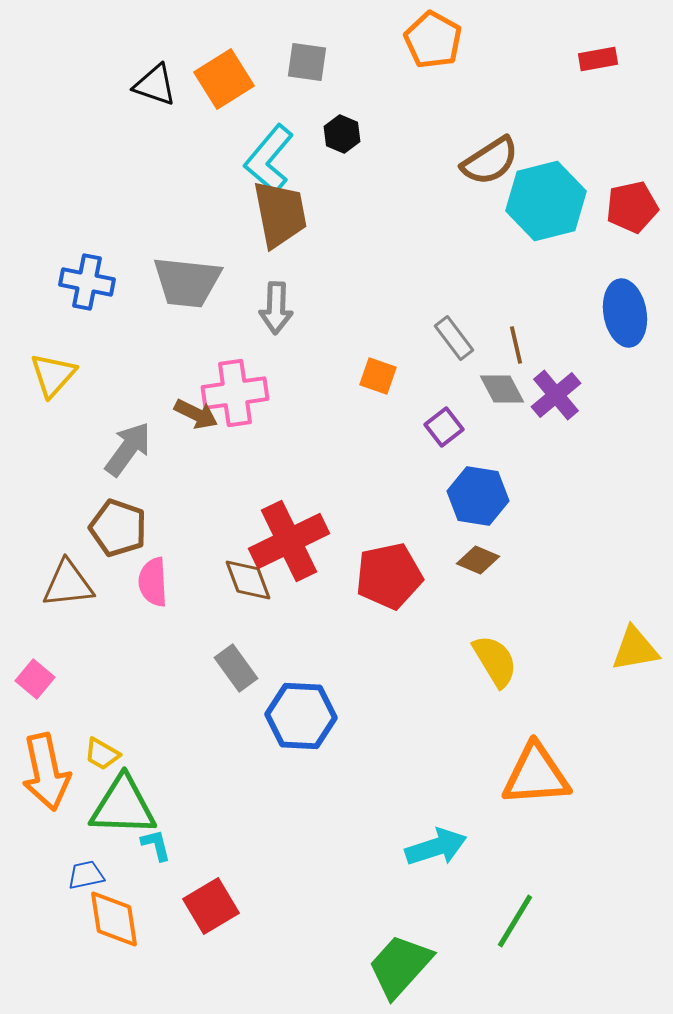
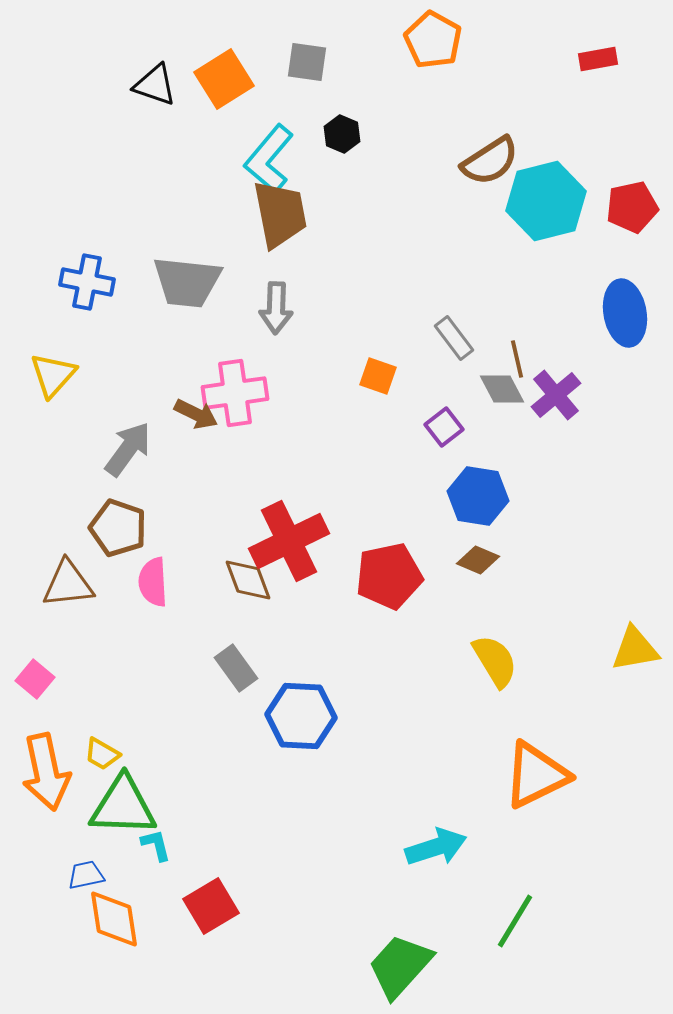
brown line at (516, 345): moved 1 px right, 14 px down
orange triangle at (536, 775): rotated 22 degrees counterclockwise
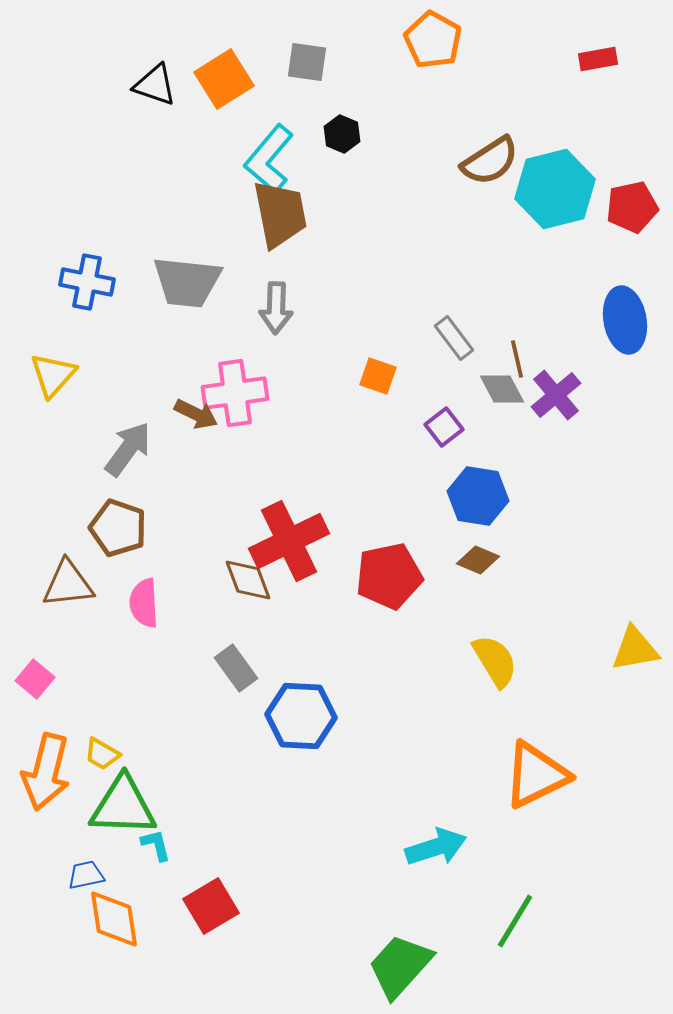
cyan hexagon at (546, 201): moved 9 px right, 12 px up
blue ellipse at (625, 313): moved 7 px down
pink semicircle at (153, 582): moved 9 px left, 21 px down
orange arrow at (46, 772): rotated 26 degrees clockwise
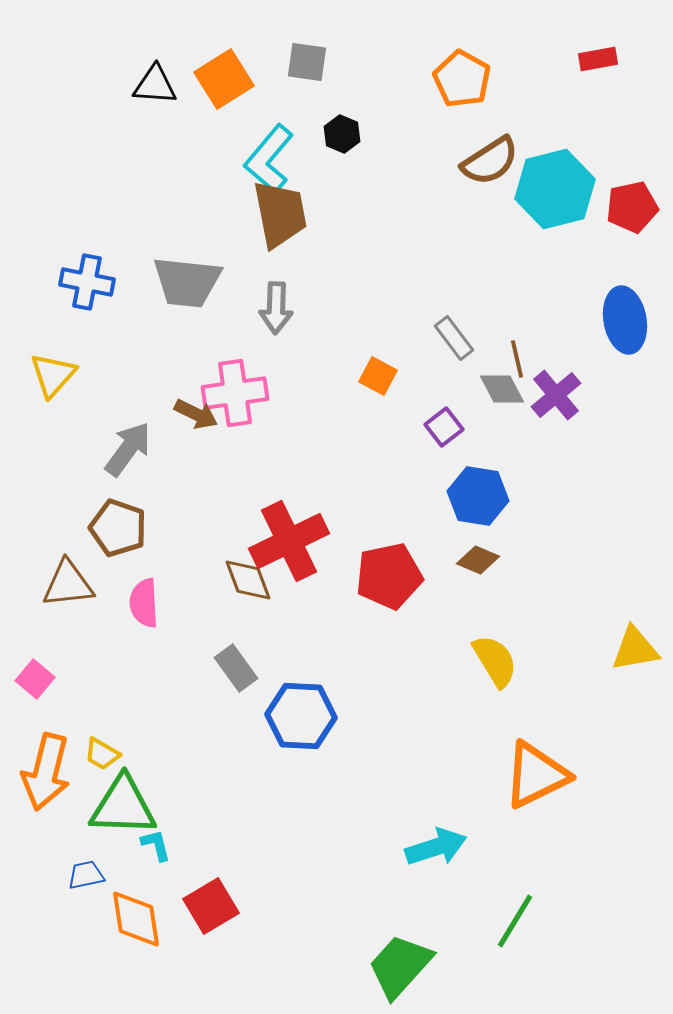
orange pentagon at (433, 40): moved 29 px right, 39 px down
black triangle at (155, 85): rotated 15 degrees counterclockwise
orange square at (378, 376): rotated 9 degrees clockwise
orange diamond at (114, 919): moved 22 px right
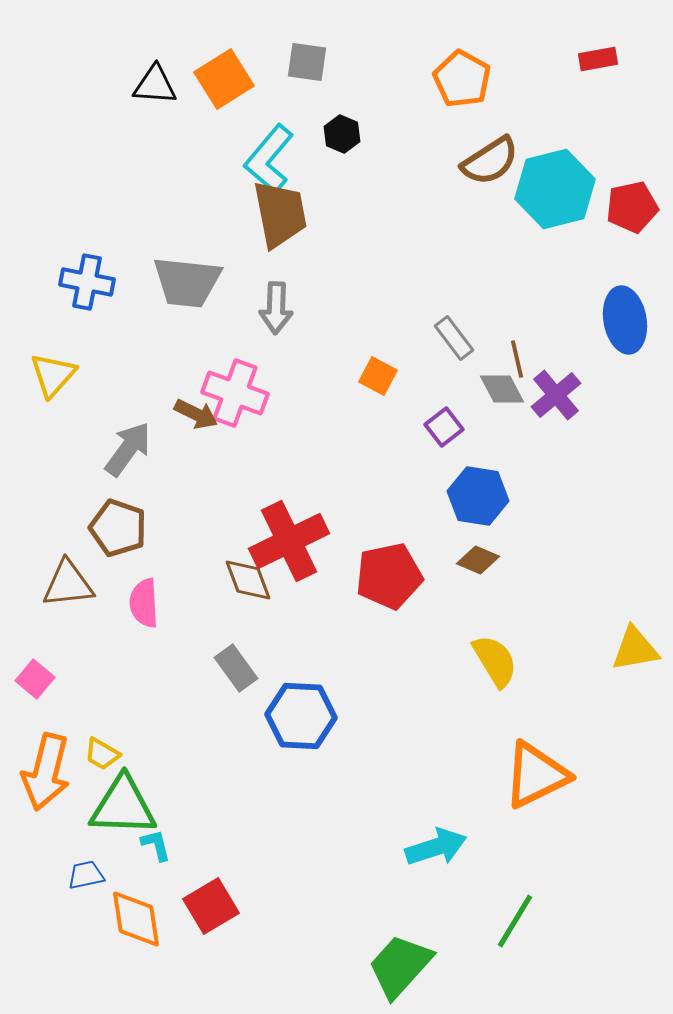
pink cross at (235, 393): rotated 28 degrees clockwise
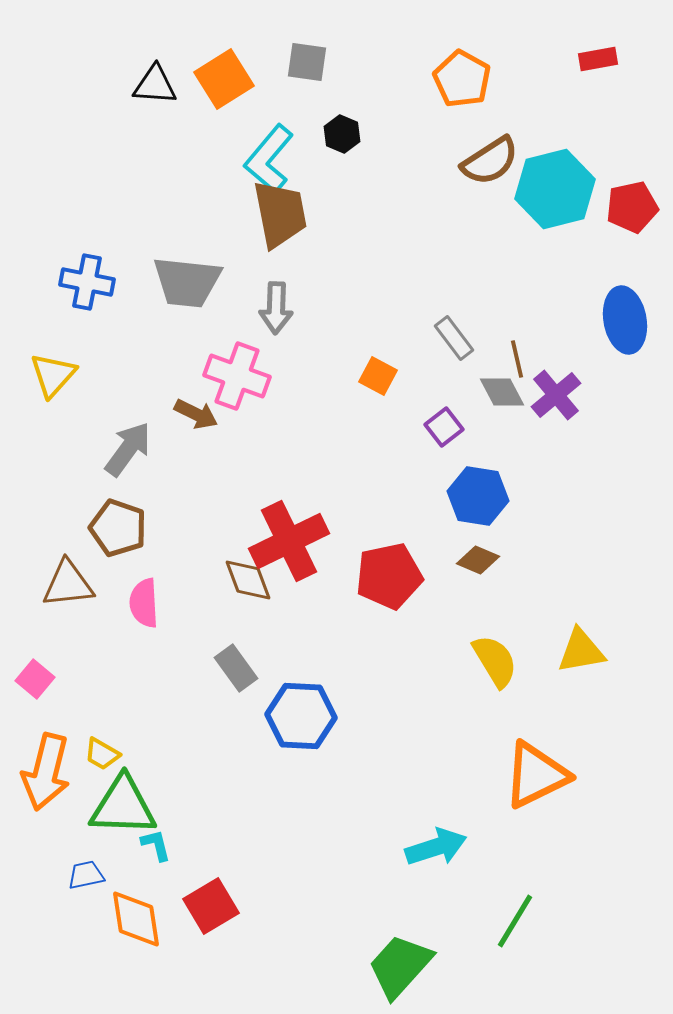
gray diamond at (502, 389): moved 3 px down
pink cross at (235, 393): moved 2 px right, 17 px up
yellow triangle at (635, 649): moved 54 px left, 2 px down
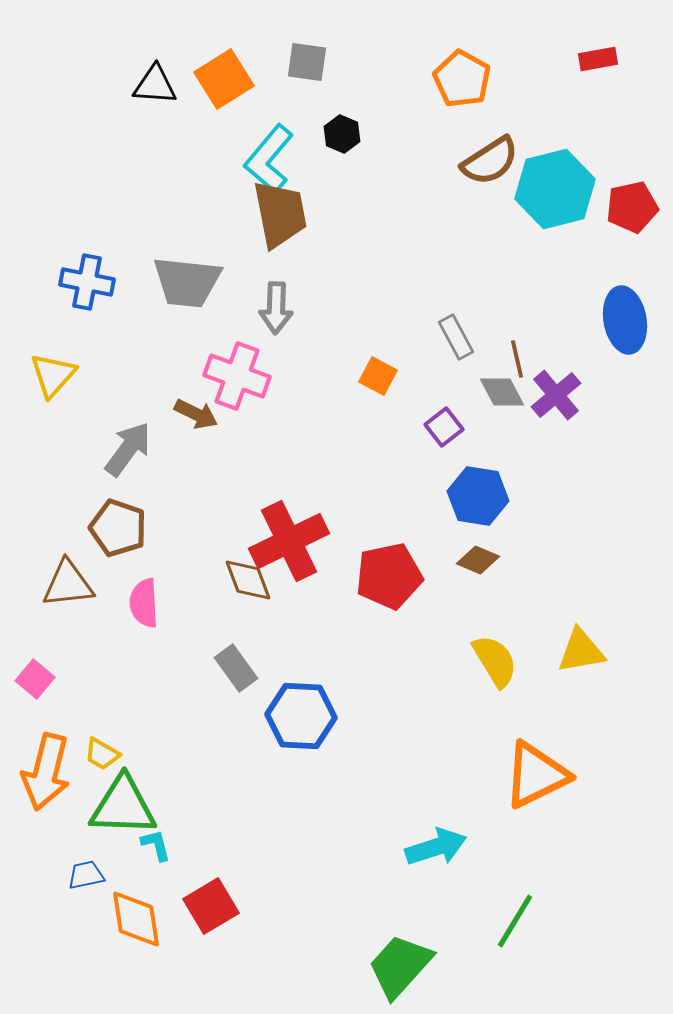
gray rectangle at (454, 338): moved 2 px right, 1 px up; rotated 9 degrees clockwise
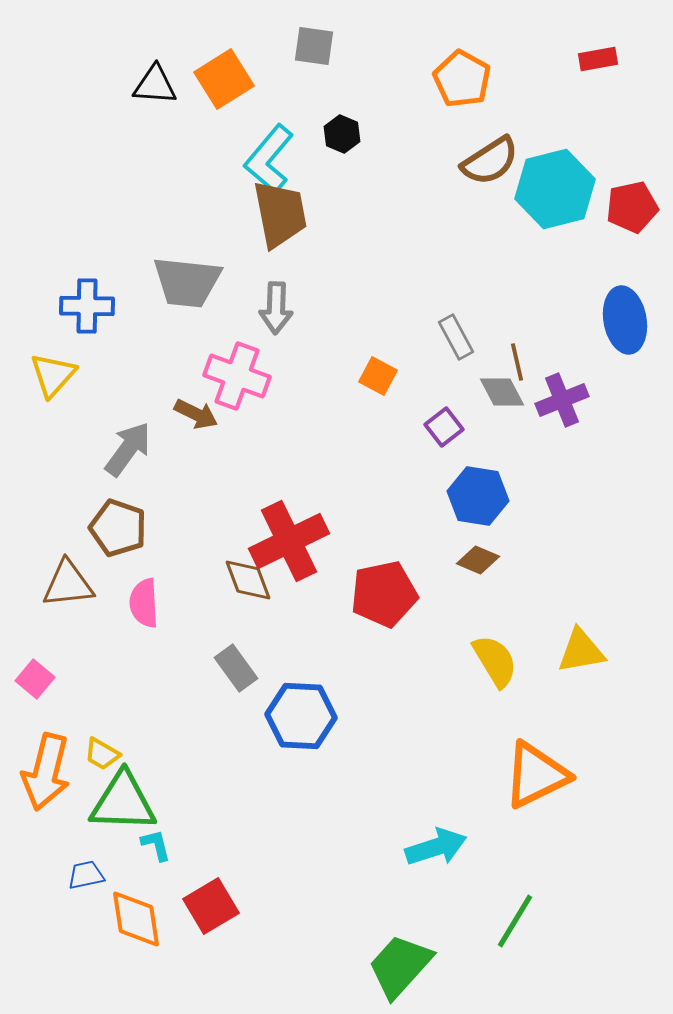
gray square at (307, 62): moved 7 px right, 16 px up
blue cross at (87, 282): moved 24 px down; rotated 10 degrees counterclockwise
brown line at (517, 359): moved 3 px down
purple cross at (556, 395): moved 6 px right, 5 px down; rotated 18 degrees clockwise
red pentagon at (389, 576): moved 5 px left, 18 px down
green triangle at (123, 806): moved 4 px up
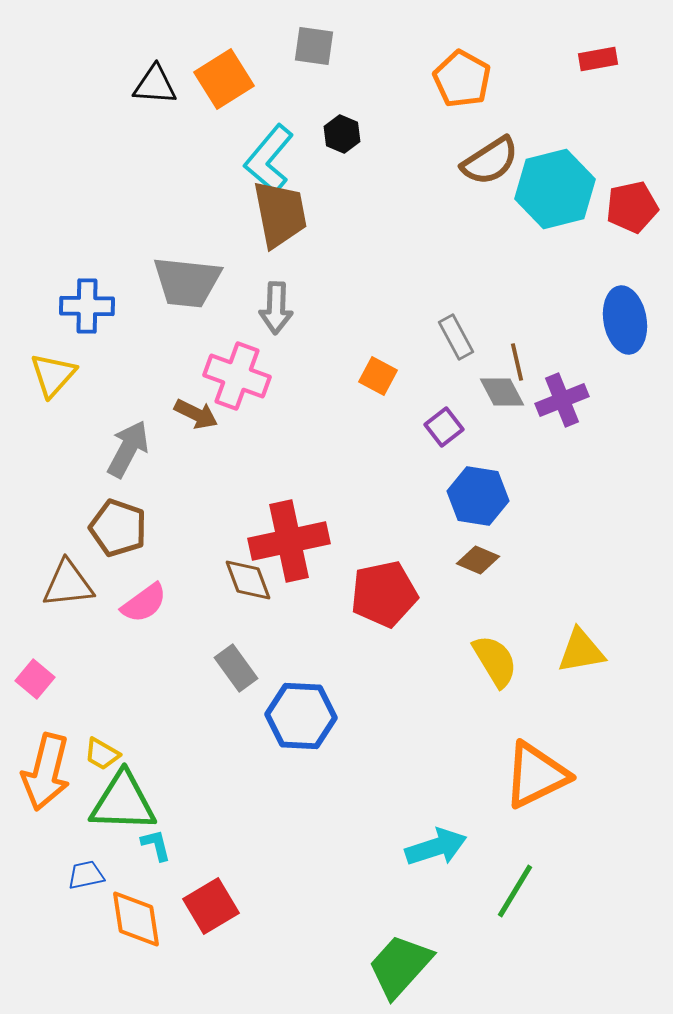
gray arrow at (128, 449): rotated 8 degrees counterclockwise
red cross at (289, 541): rotated 14 degrees clockwise
pink semicircle at (144, 603): rotated 123 degrees counterclockwise
green line at (515, 921): moved 30 px up
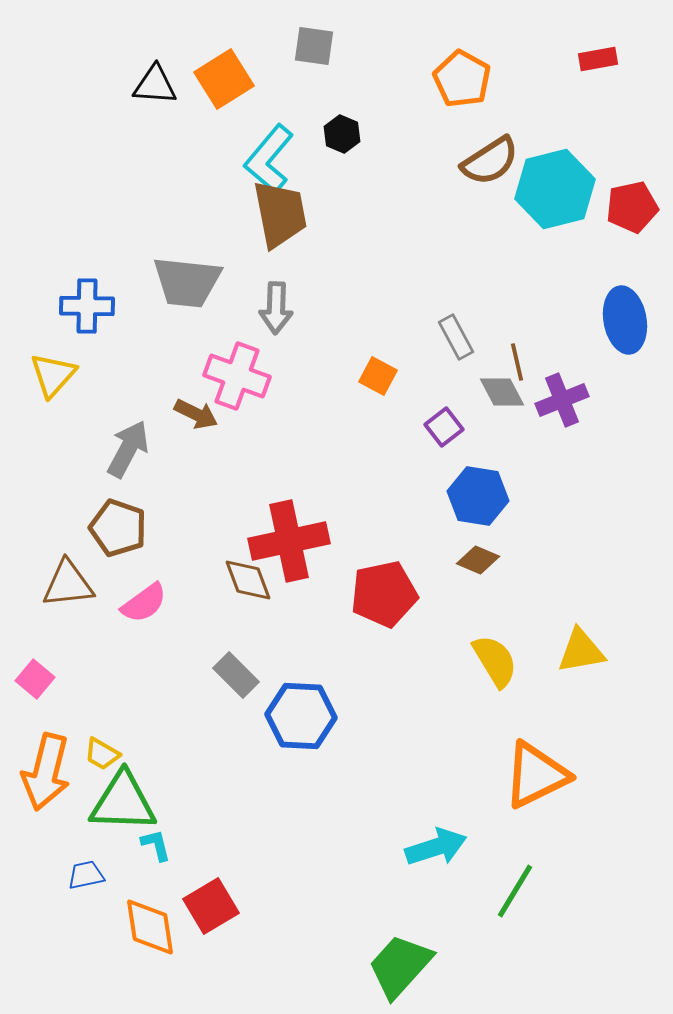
gray rectangle at (236, 668): moved 7 px down; rotated 9 degrees counterclockwise
orange diamond at (136, 919): moved 14 px right, 8 px down
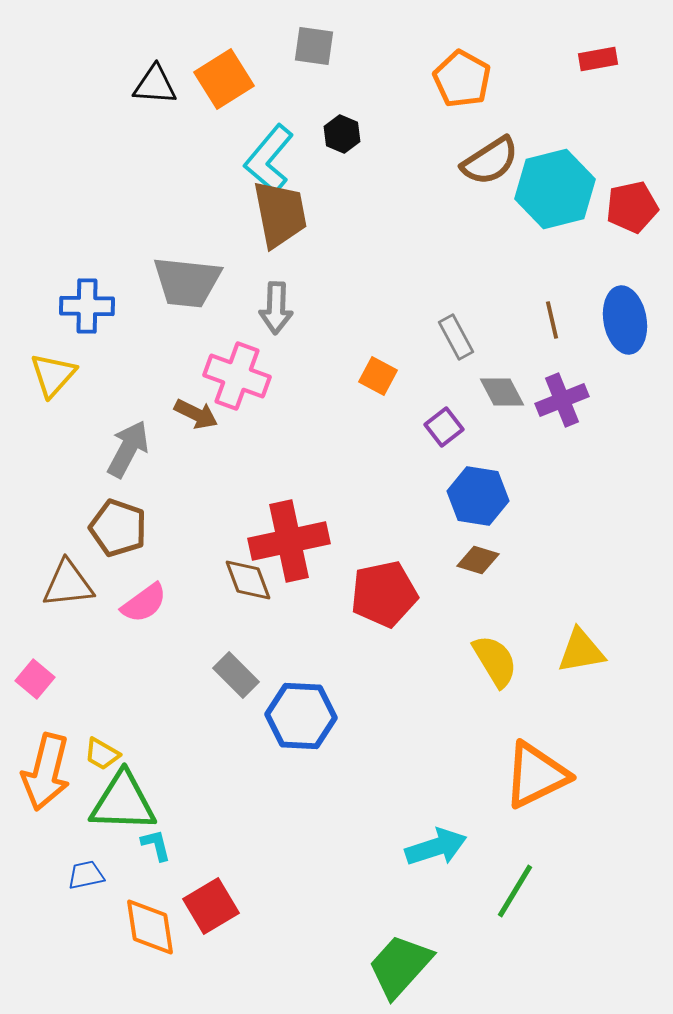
brown line at (517, 362): moved 35 px right, 42 px up
brown diamond at (478, 560): rotated 6 degrees counterclockwise
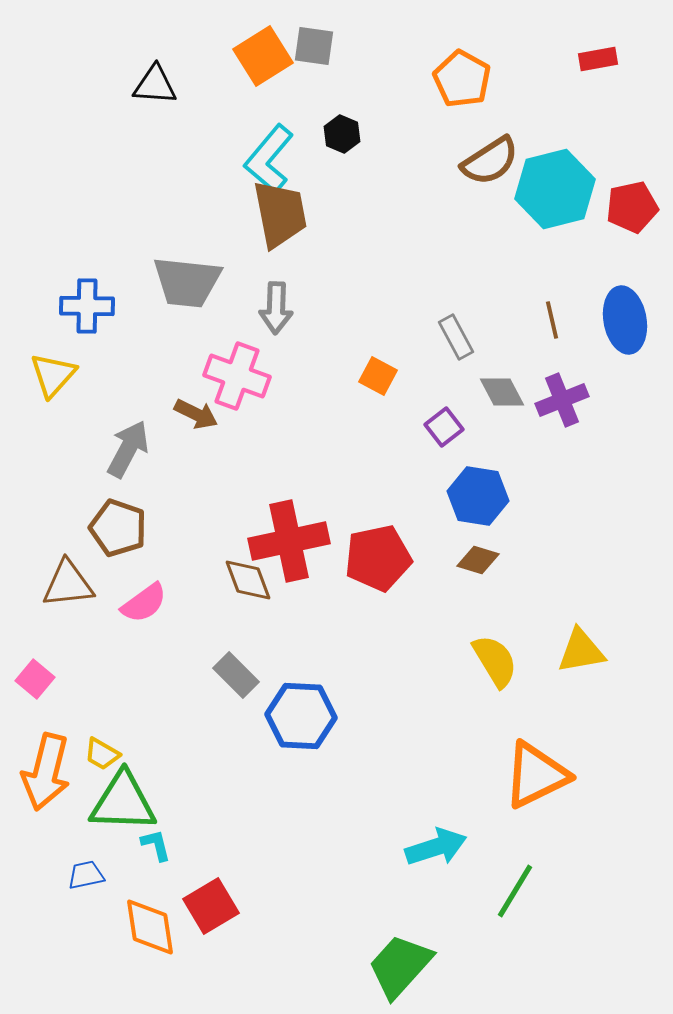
orange square at (224, 79): moved 39 px right, 23 px up
red pentagon at (384, 594): moved 6 px left, 36 px up
